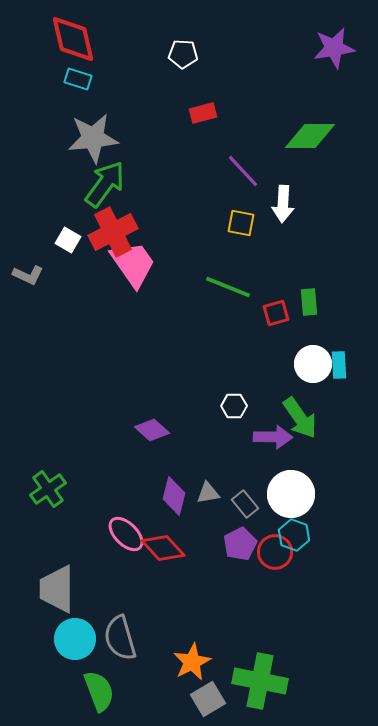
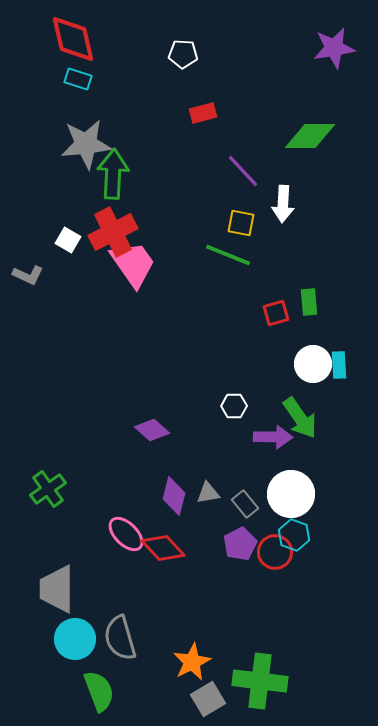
gray star at (93, 138): moved 7 px left, 6 px down
green arrow at (105, 184): moved 8 px right, 10 px up; rotated 33 degrees counterclockwise
green line at (228, 287): moved 32 px up
green cross at (260, 681): rotated 4 degrees counterclockwise
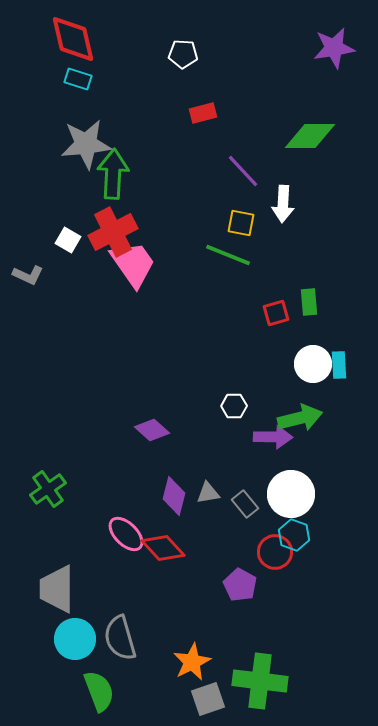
green arrow at (300, 418): rotated 69 degrees counterclockwise
purple pentagon at (240, 544): moved 41 px down; rotated 16 degrees counterclockwise
gray square at (208, 699): rotated 12 degrees clockwise
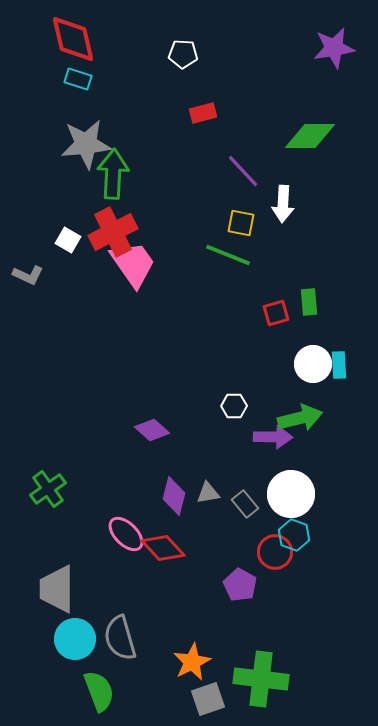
green cross at (260, 681): moved 1 px right, 2 px up
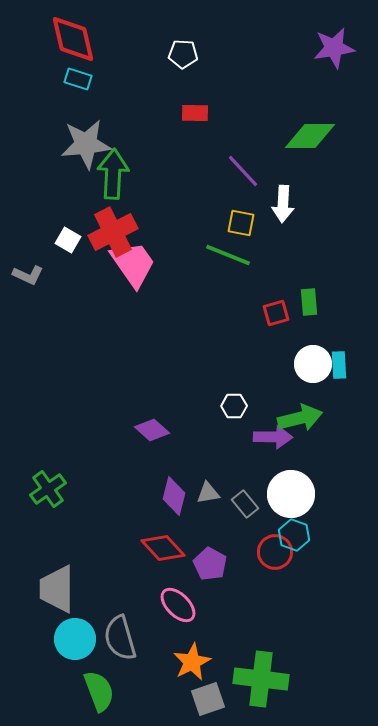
red rectangle at (203, 113): moved 8 px left; rotated 16 degrees clockwise
pink ellipse at (126, 534): moved 52 px right, 71 px down
purple pentagon at (240, 585): moved 30 px left, 21 px up
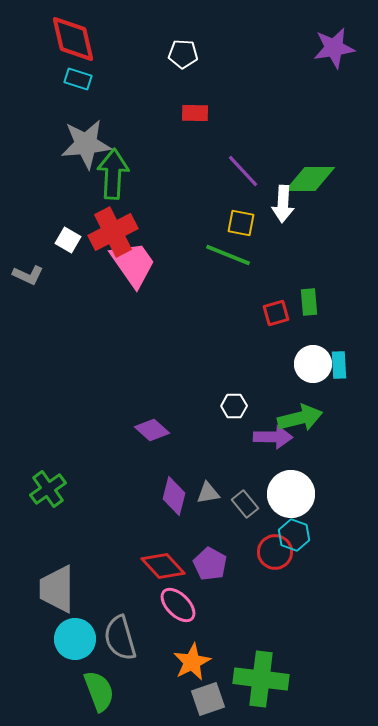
green diamond at (310, 136): moved 43 px down
red diamond at (163, 548): moved 18 px down
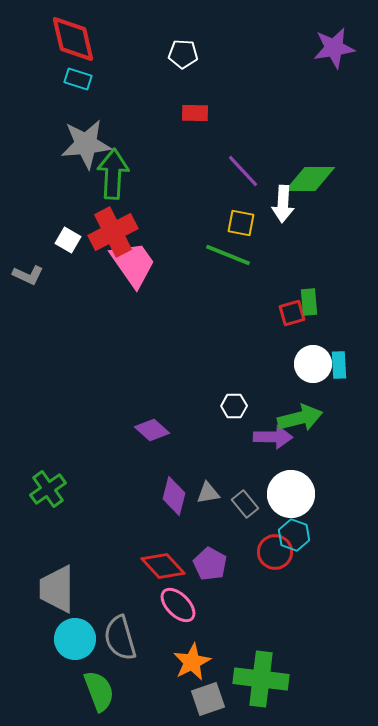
red square at (276, 313): moved 16 px right
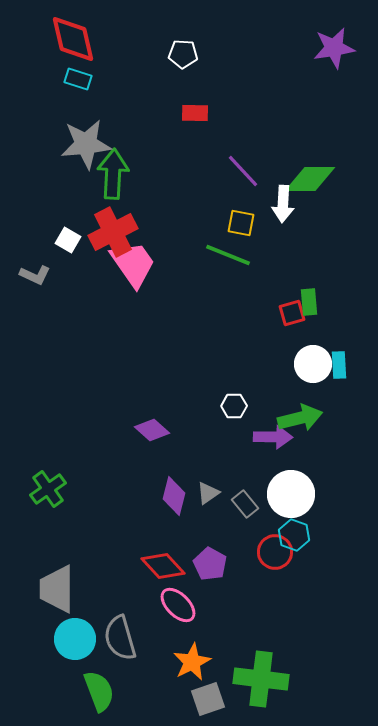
gray L-shape at (28, 275): moved 7 px right
gray triangle at (208, 493): rotated 25 degrees counterclockwise
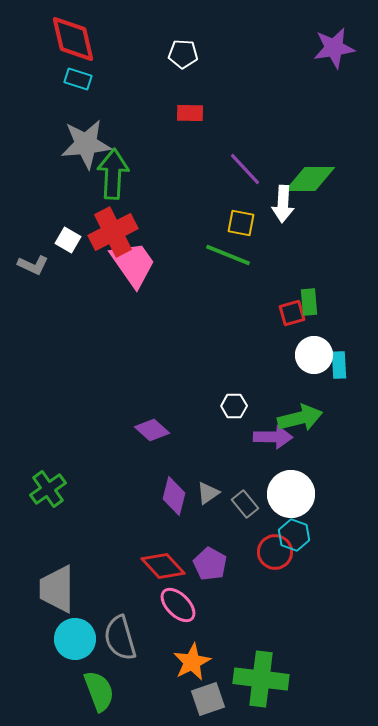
red rectangle at (195, 113): moved 5 px left
purple line at (243, 171): moved 2 px right, 2 px up
gray L-shape at (35, 275): moved 2 px left, 10 px up
white circle at (313, 364): moved 1 px right, 9 px up
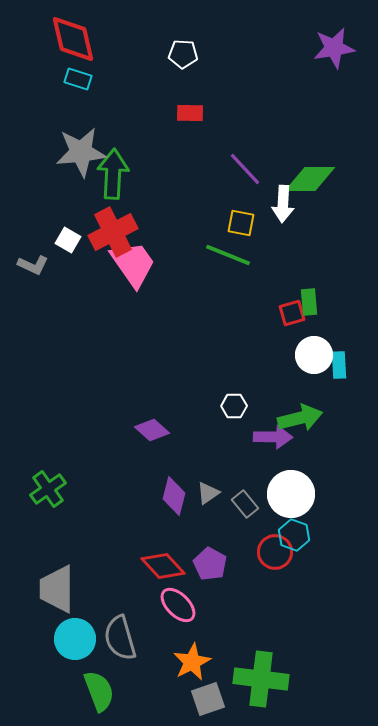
gray star at (86, 144): moved 5 px left, 8 px down
